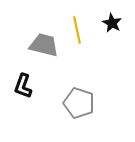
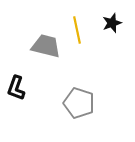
black star: rotated 24 degrees clockwise
gray trapezoid: moved 2 px right, 1 px down
black L-shape: moved 7 px left, 2 px down
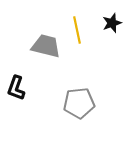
gray pentagon: rotated 24 degrees counterclockwise
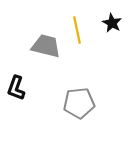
black star: rotated 24 degrees counterclockwise
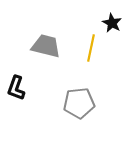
yellow line: moved 14 px right, 18 px down; rotated 24 degrees clockwise
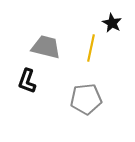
gray trapezoid: moved 1 px down
black L-shape: moved 11 px right, 7 px up
gray pentagon: moved 7 px right, 4 px up
